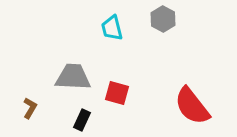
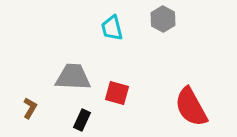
red semicircle: moved 1 px left, 1 px down; rotated 9 degrees clockwise
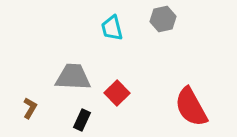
gray hexagon: rotated 20 degrees clockwise
red square: rotated 30 degrees clockwise
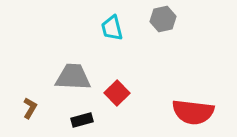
red semicircle: moved 2 px right, 5 px down; rotated 54 degrees counterclockwise
black rectangle: rotated 50 degrees clockwise
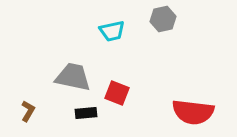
cyan trapezoid: moved 3 px down; rotated 88 degrees counterclockwise
gray trapezoid: rotated 9 degrees clockwise
red square: rotated 25 degrees counterclockwise
brown L-shape: moved 2 px left, 3 px down
black rectangle: moved 4 px right, 7 px up; rotated 10 degrees clockwise
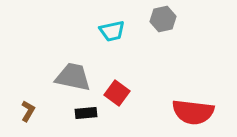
red square: rotated 15 degrees clockwise
